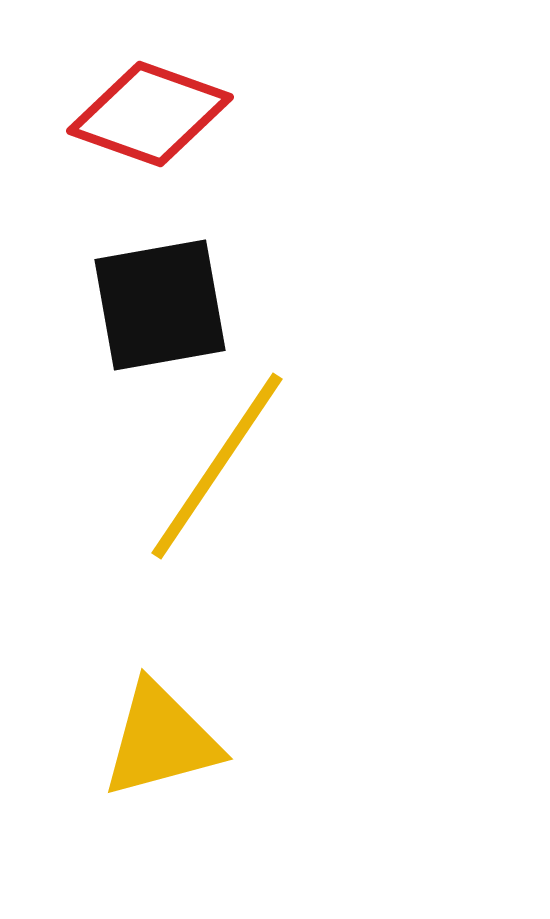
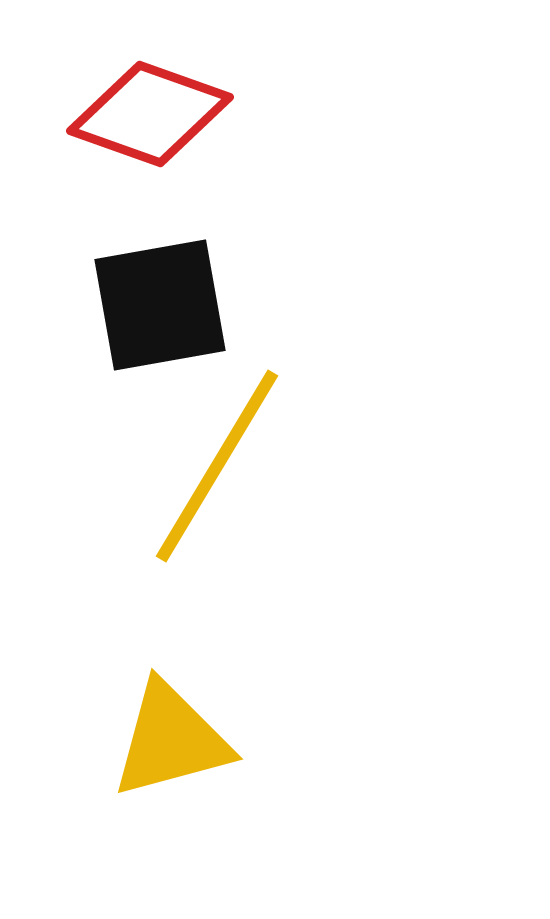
yellow line: rotated 3 degrees counterclockwise
yellow triangle: moved 10 px right
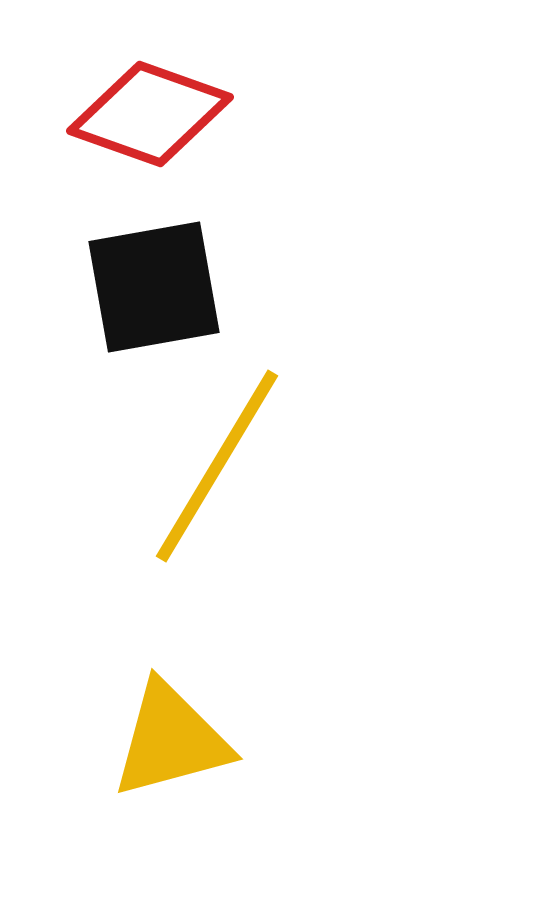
black square: moved 6 px left, 18 px up
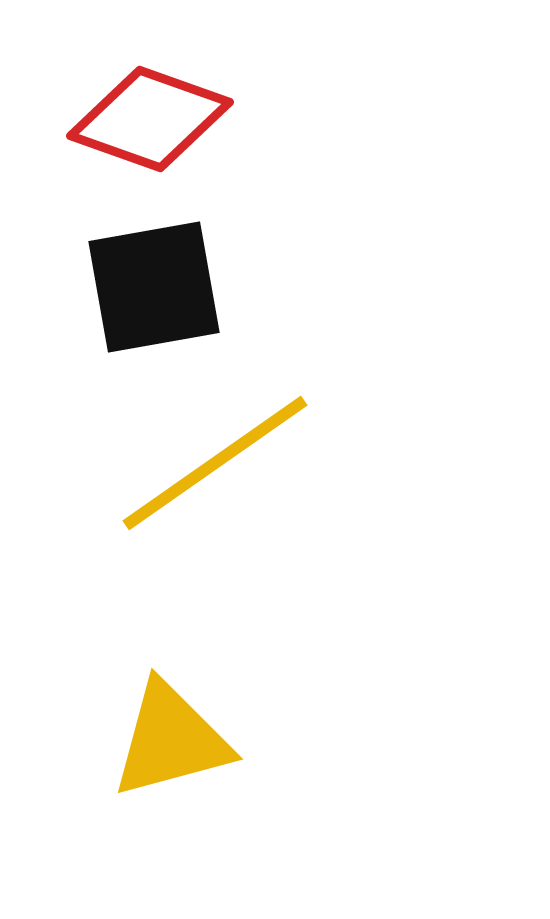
red diamond: moved 5 px down
yellow line: moved 2 px left, 3 px up; rotated 24 degrees clockwise
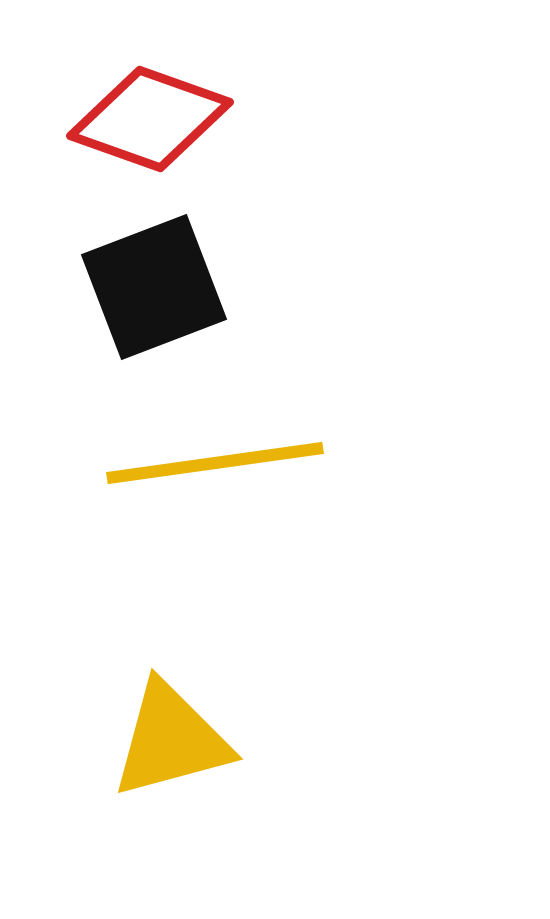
black square: rotated 11 degrees counterclockwise
yellow line: rotated 27 degrees clockwise
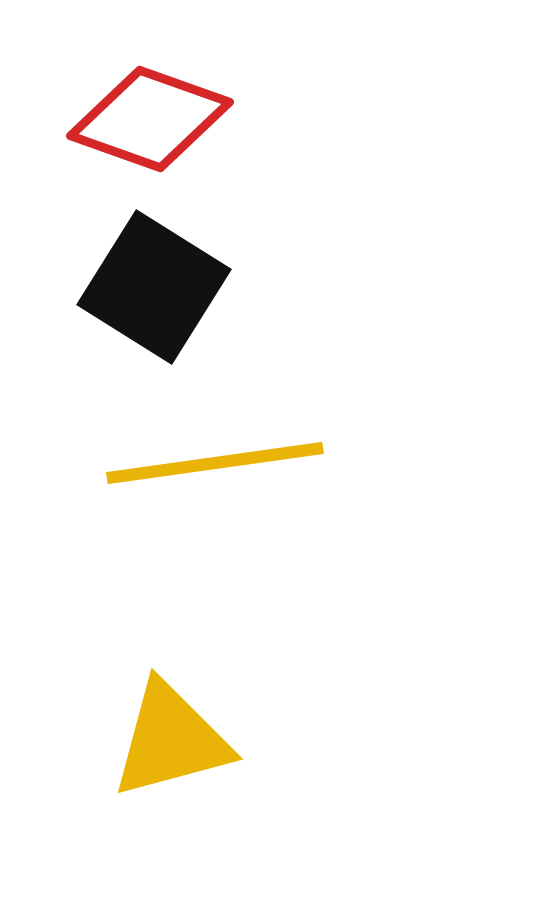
black square: rotated 37 degrees counterclockwise
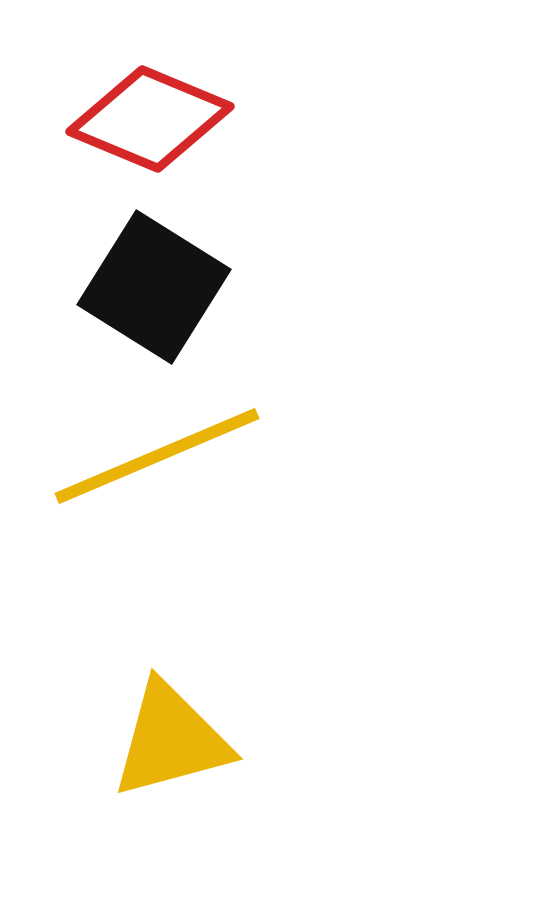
red diamond: rotated 3 degrees clockwise
yellow line: moved 58 px left, 7 px up; rotated 15 degrees counterclockwise
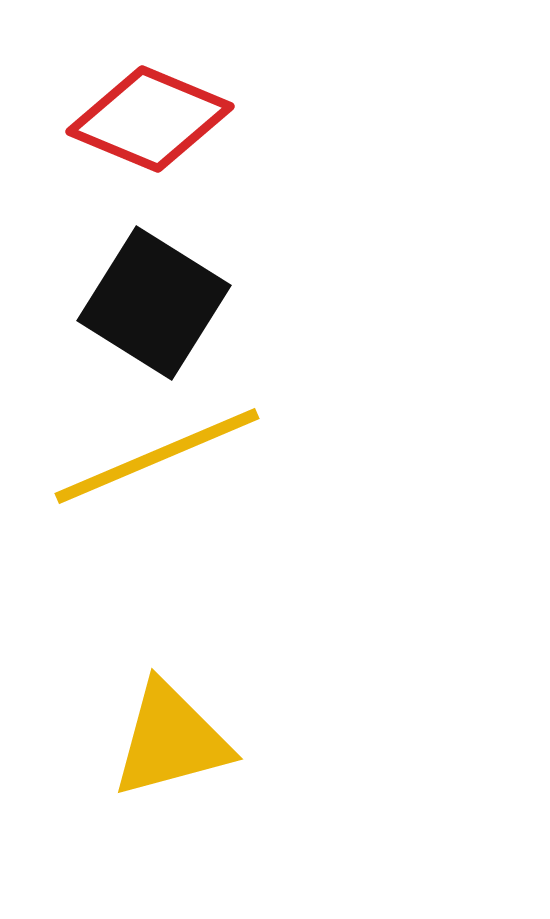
black square: moved 16 px down
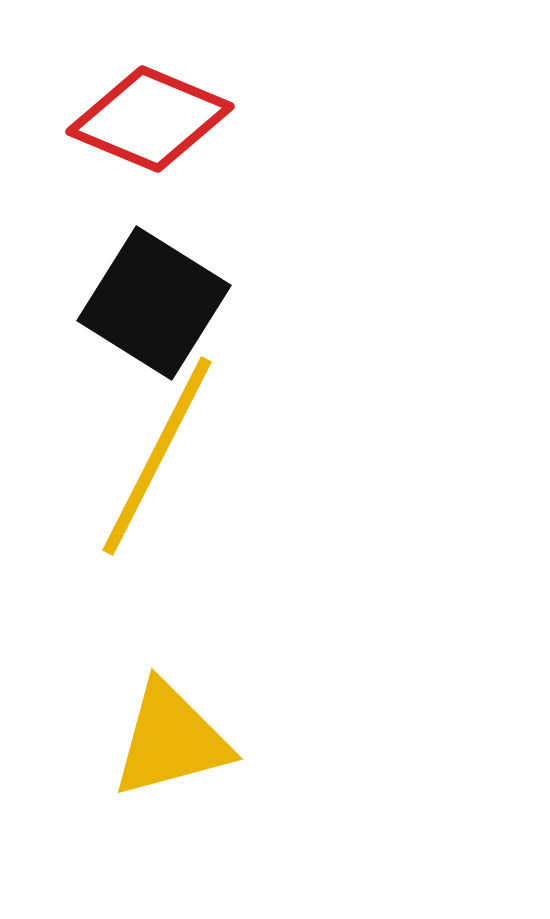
yellow line: rotated 40 degrees counterclockwise
